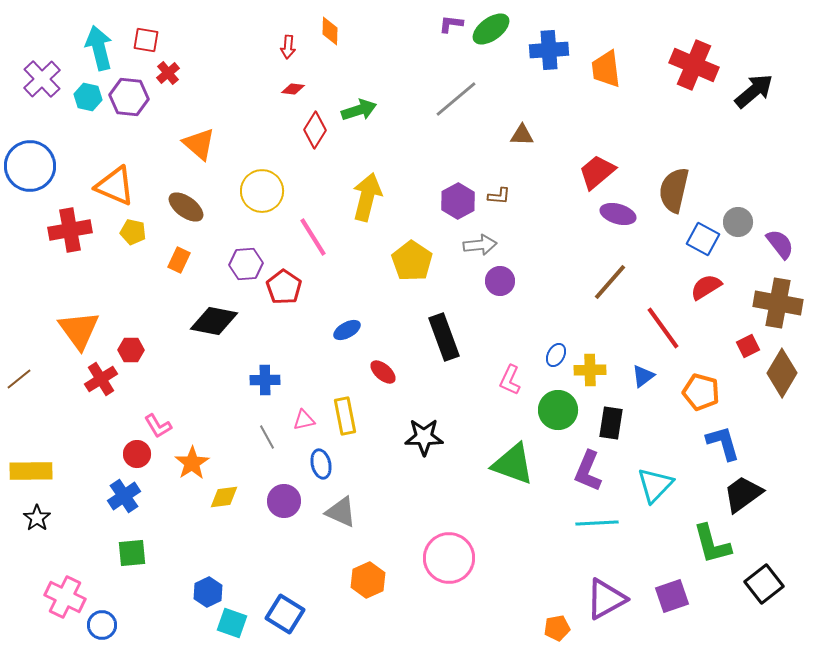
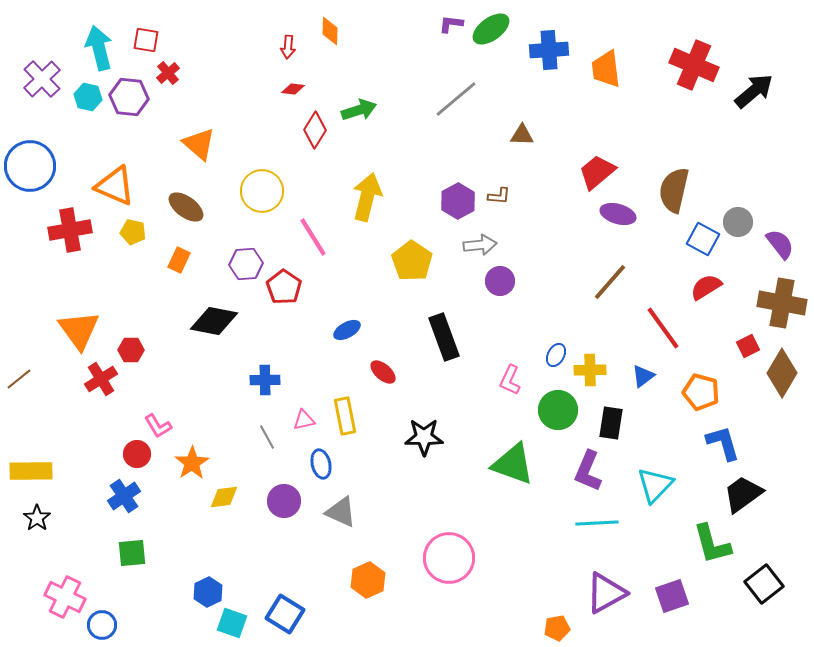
brown cross at (778, 303): moved 4 px right
purple triangle at (606, 599): moved 6 px up
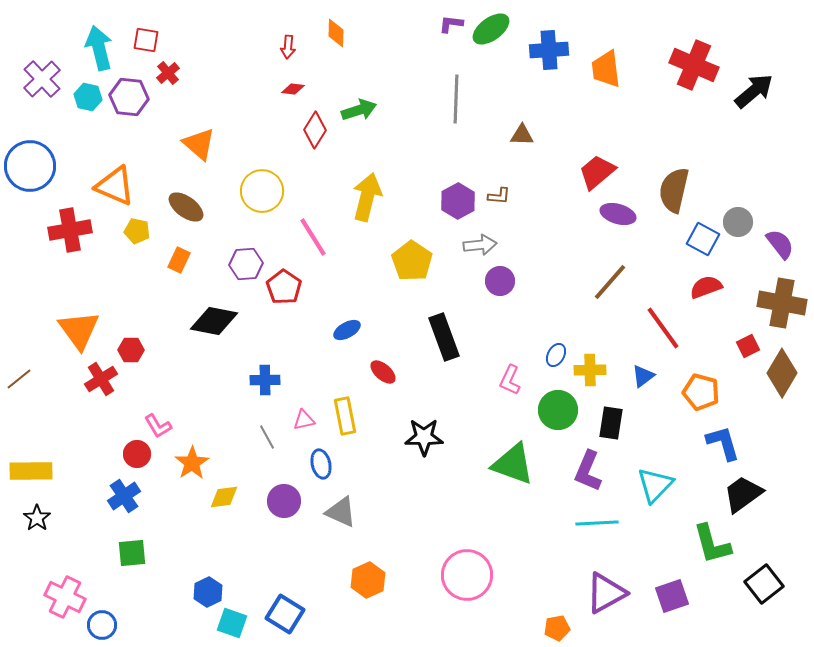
orange diamond at (330, 31): moved 6 px right, 2 px down
gray line at (456, 99): rotated 48 degrees counterclockwise
yellow pentagon at (133, 232): moved 4 px right, 1 px up
red semicircle at (706, 287): rotated 12 degrees clockwise
pink circle at (449, 558): moved 18 px right, 17 px down
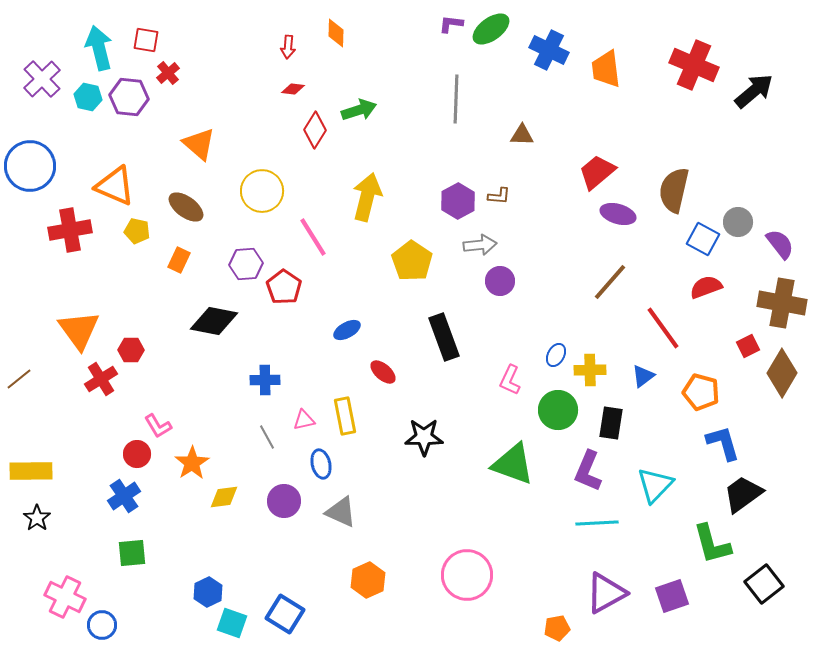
blue cross at (549, 50): rotated 30 degrees clockwise
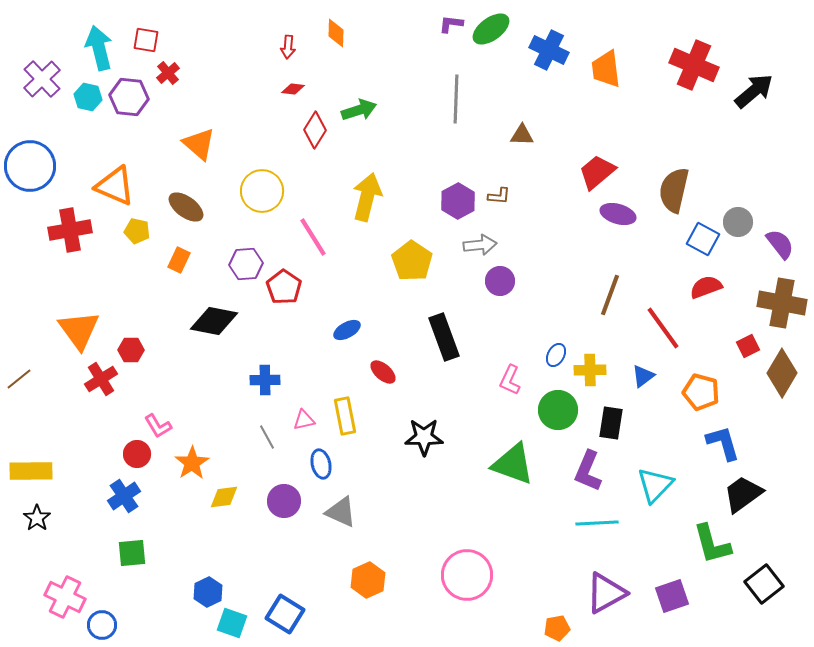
brown line at (610, 282): moved 13 px down; rotated 21 degrees counterclockwise
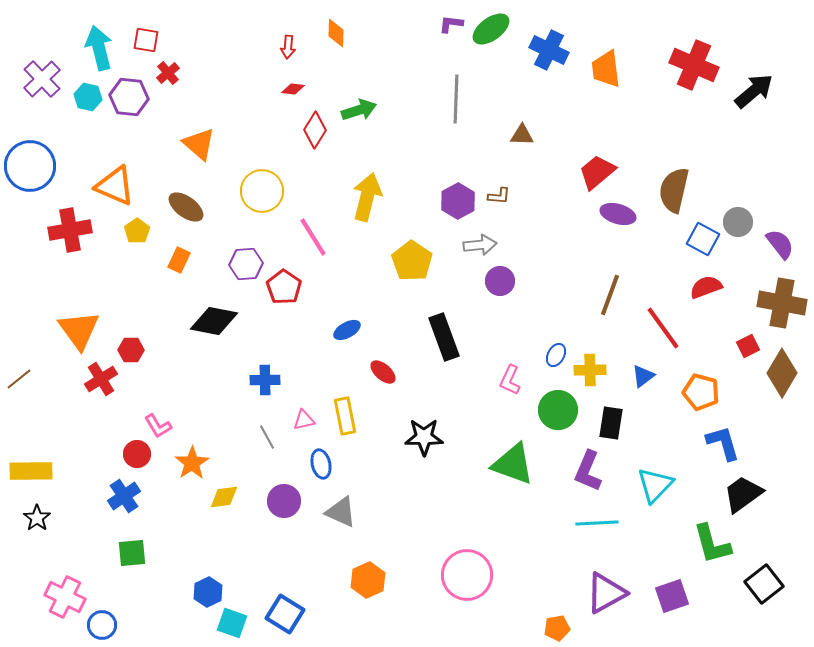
yellow pentagon at (137, 231): rotated 25 degrees clockwise
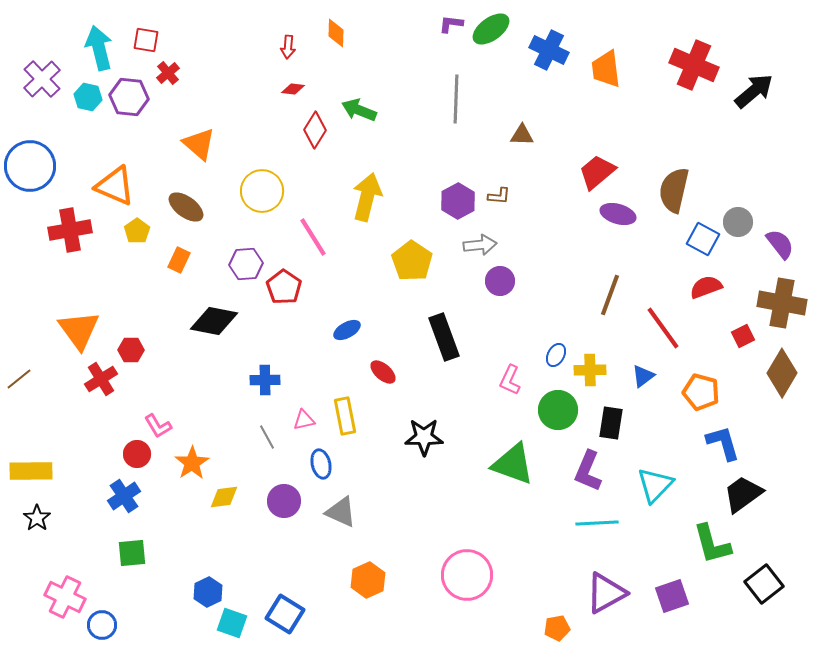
green arrow at (359, 110): rotated 140 degrees counterclockwise
red square at (748, 346): moved 5 px left, 10 px up
